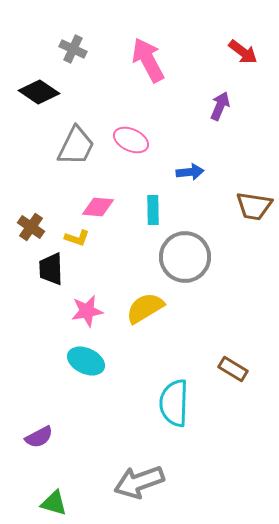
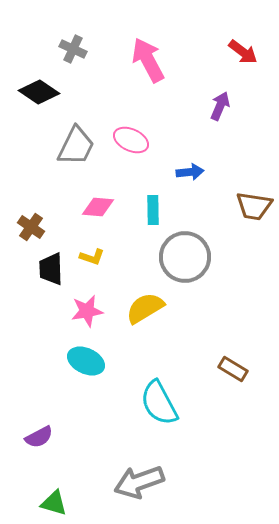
yellow L-shape: moved 15 px right, 19 px down
cyan semicircle: moved 15 px left; rotated 30 degrees counterclockwise
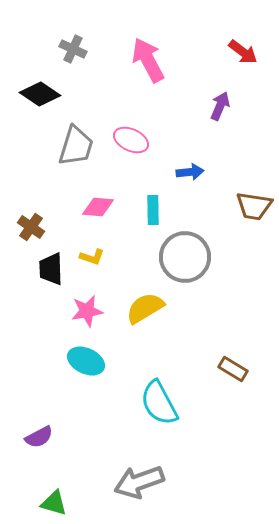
black diamond: moved 1 px right, 2 px down
gray trapezoid: rotated 9 degrees counterclockwise
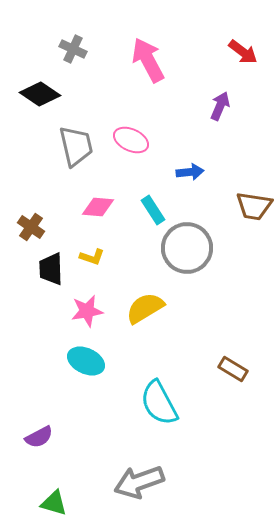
gray trapezoid: rotated 30 degrees counterclockwise
cyan rectangle: rotated 32 degrees counterclockwise
gray circle: moved 2 px right, 9 px up
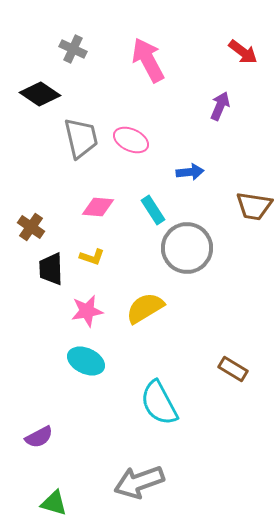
gray trapezoid: moved 5 px right, 8 px up
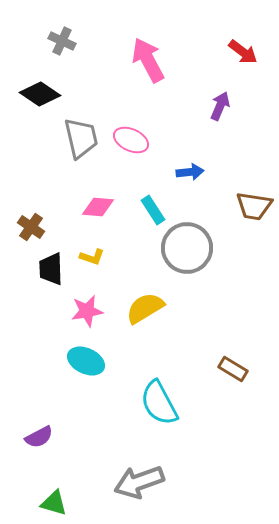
gray cross: moved 11 px left, 8 px up
